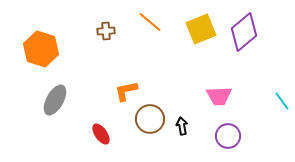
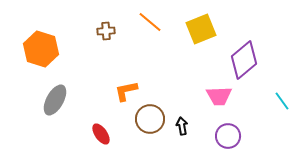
purple diamond: moved 28 px down
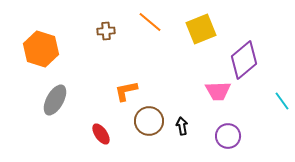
pink trapezoid: moved 1 px left, 5 px up
brown circle: moved 1 px left, 2 px down
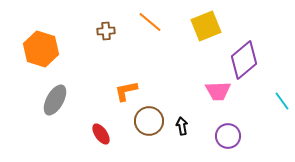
yellow square: moved 5 px right, 3 px up
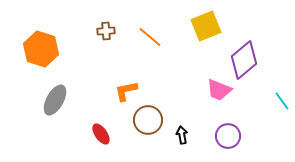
orange line: moved 15 px down
pink trapezoid: moved 1 px right, 1 px up; rotated 24 degrees clockwise
brown circle: moved 1 px left, 1 px up
black arrow: moved 9 px down
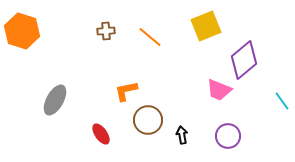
orange hexagon: moved 19 px left, 18 px up
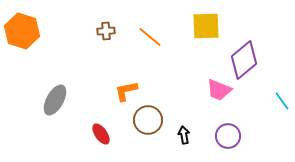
yellow square: rotated 20 degrees clockwise
black arrow: moved 2 px right
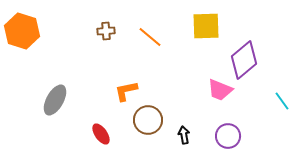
pink trapezoid: moved 1 px right
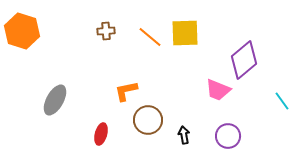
yellow square: moved 21 px left, 7 px down
pink trapezoid: moved 2 px left
red ellipse: rotated 50 degrees clockwise
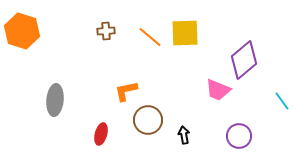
gray ellipse: rotated 24 degrees counterclockwise
purple circle: moved 11 px right
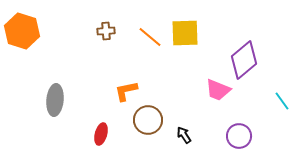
black arrow: rotated 24 degrees counterclockwise
